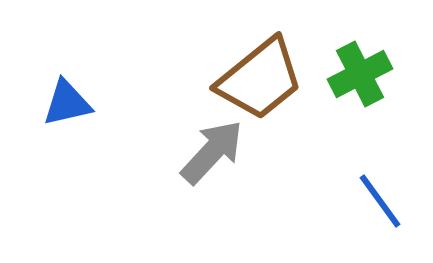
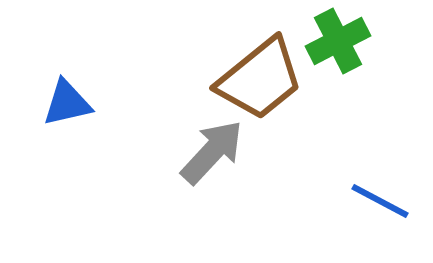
green cross: moved 22 px left, 33 px up
blue line: rotated 26 degrees counterclockwise
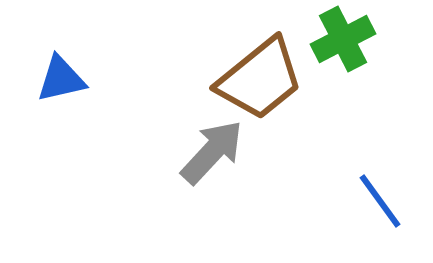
green cross: moved 5 px right, 2 px up
blue triangle: moved 6 px left, 24 px up
blue line: rotated 26 degrees clockwise
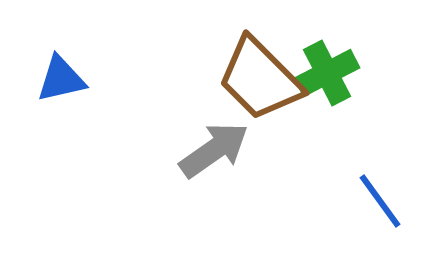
green cross: moved 16 px left, 34 px down
brown trapezoid: rotated 84 degrees clockwise
gray arrow: moved 2 px right, 2 px up; rotated 12 degrees clockwise
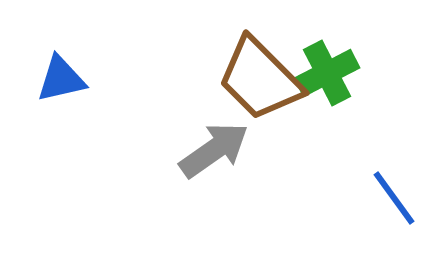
blue line: moved 14 px right, 3 px up
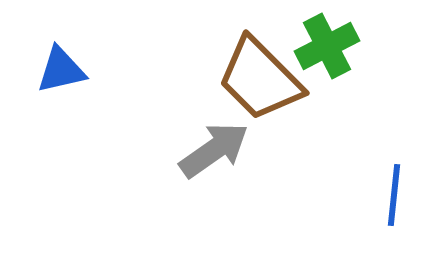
green cross: moved 27 px up
blue triangle: moved 9 px up
blue line: moved 3 px up; rotated 42 degrees clockwise
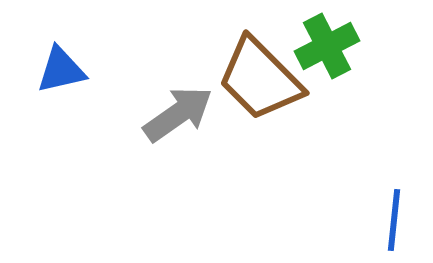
gray arrow: moved 36 px left, 36 px up
blue line: moved 25 px down
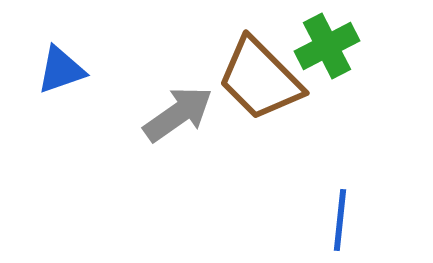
blue triangle: rotated 6 degrees counterclockwise
blue line: moved 54 px left
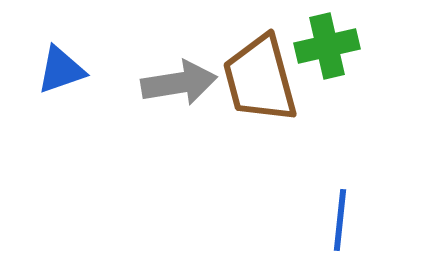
green cross: rotated 14 degrees clockwise
brown trapezoid: rotated 30 degrees clockwise
gray arrow: moved 1 px right, 31 px up; rotated 26 degrees clockwise
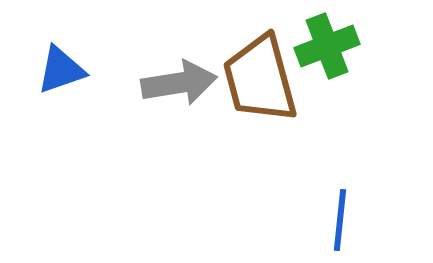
green cross: rotated 8 degrees counterclockwise
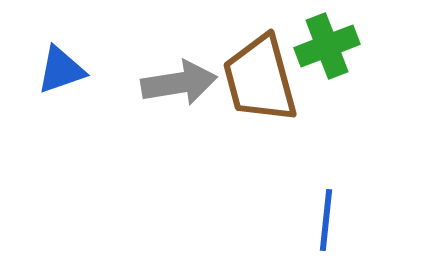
blue line: moved 14 px left
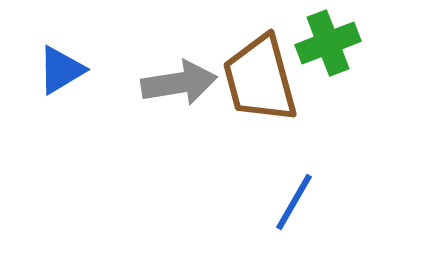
green cross: moved 1 px right, 3 px up
blue triangle: rotated 12 degrees counterclockwise
blue line: moved 32 px left, 18 px up; rotated 24 degrees clockwise
